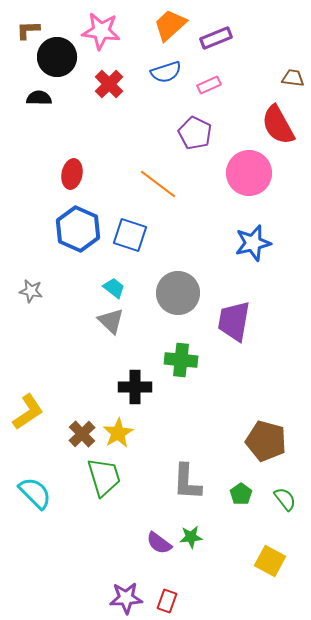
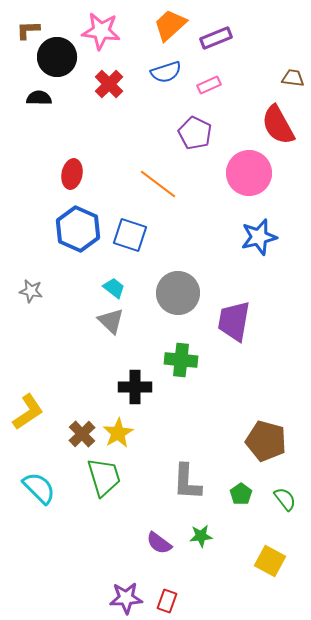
blue star: moved 6 px right, 6 px up
cyan semicircle: moved 4 px right, 5 px up
green star: moved 10 px right, 1 px up
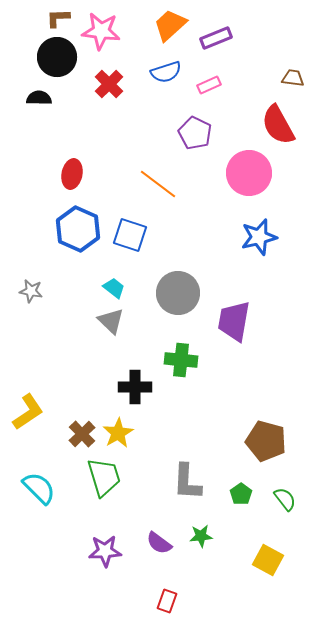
brown L-shape: moved 30 px right, 12 px up
yellow square: moved 2 px left, 1 px up
purple star: moved 21 px left, 47 px up
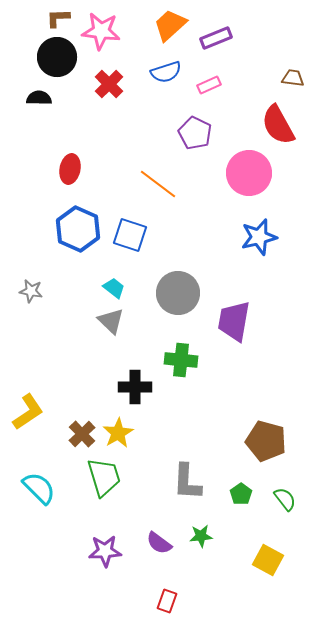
red ellipse: moved 2 px left, 5 px up
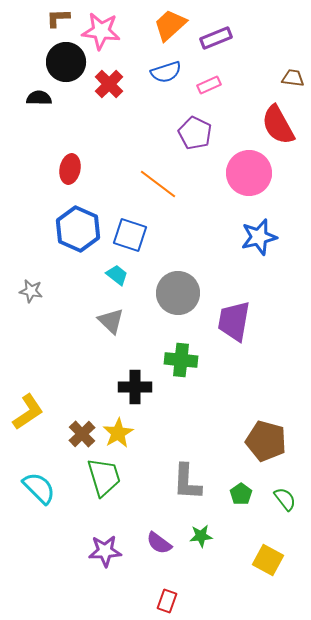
black circle: moved 9 px right, 5 px down
cyan trapezoid: moved 3 px right, 13 px up
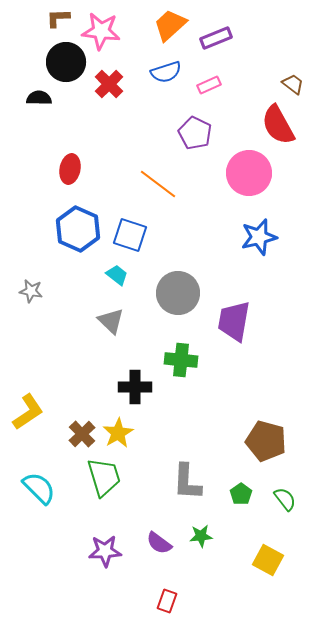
brown trapezoid: moved 6 px down; rotated 30 degrees clockwise
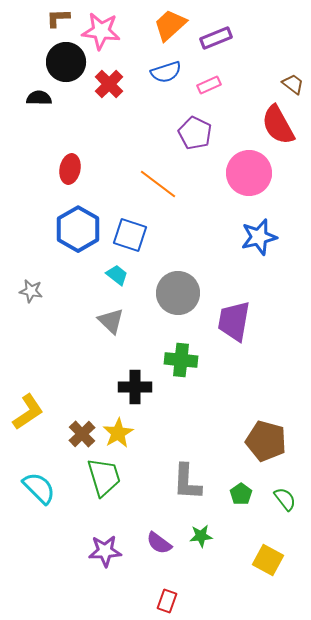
blue hexagon: rotated 6 degrees clockwise
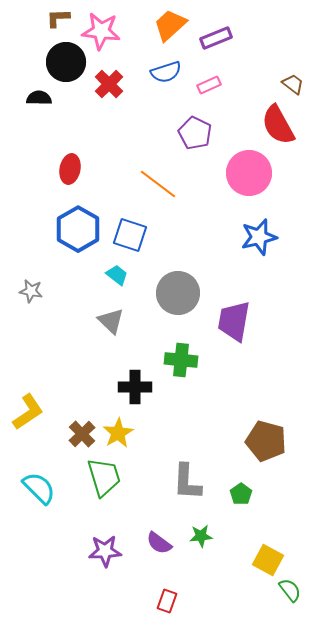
green semicircle: moved 5 px right, 91 px down
